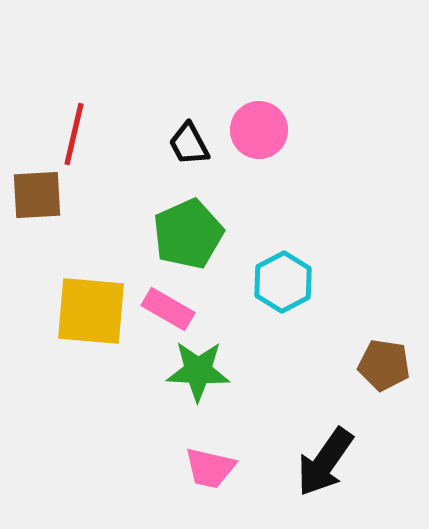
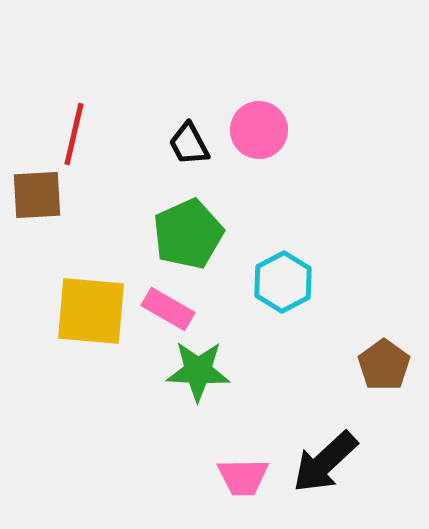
brown pentagon: rotated 27 degrees clockwise
black arrow: rotated 12 degrees clockwise
pink trapezoid: moved 33 px right, 9 px down; rotated 14 degrees counterclockwise
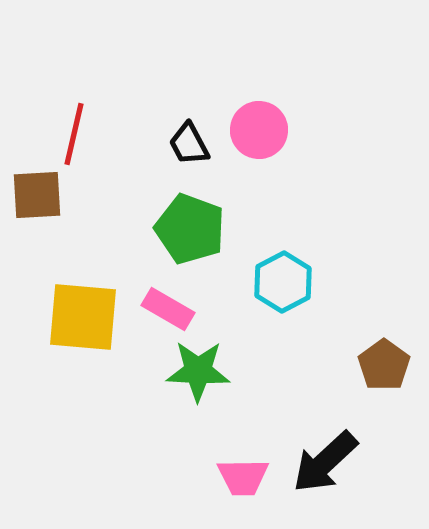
green pentagon: moved 2 px right, 5 px up; rotated 28 degrees counterclockwise
yellow square: moved 8 px left, 6 px down
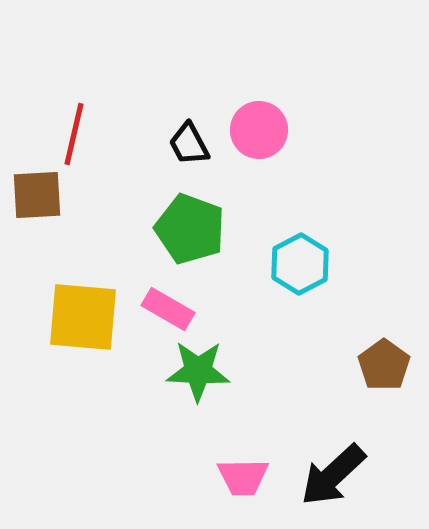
cyan hexagon: moved 17 px right, 18 px up
black arrow: moved 8 px right, 13 px down
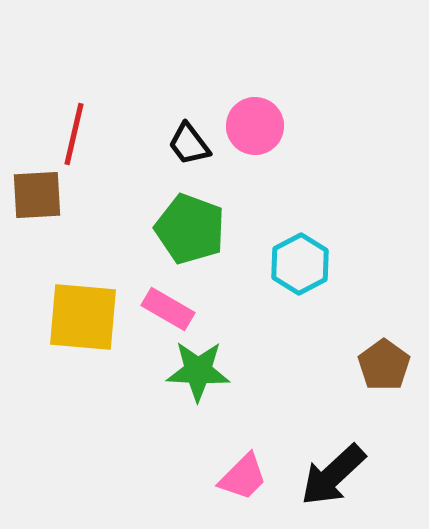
pink circle: moved 4 px left, 4 px up
black trapezoid: rotated 9 degrees counterclockwise
pink trapezoid: rotated 44 degrees counterclockwise
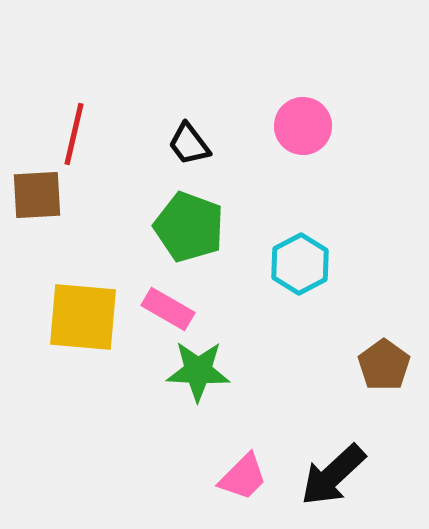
pink circle: moved 48 px right
green pentagon: moved 1 px left, 2 px up
